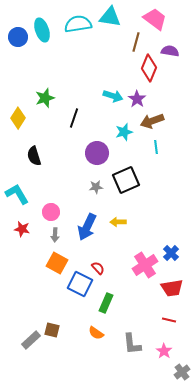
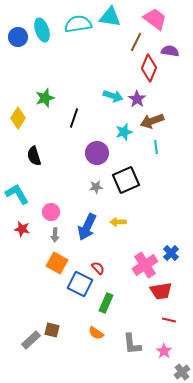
brown line: rotated 12 degrees clockwise
red trapezoid: moved 11 px left, 3 px down
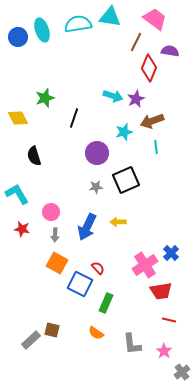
purple star: moved 1 px left; rotated 12 degrees clockwise
yellow diamond: rotated 60 degrees counterclockwise
